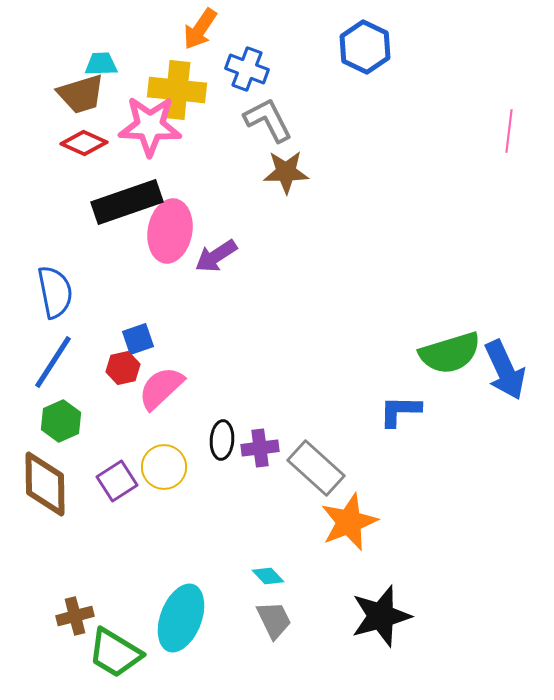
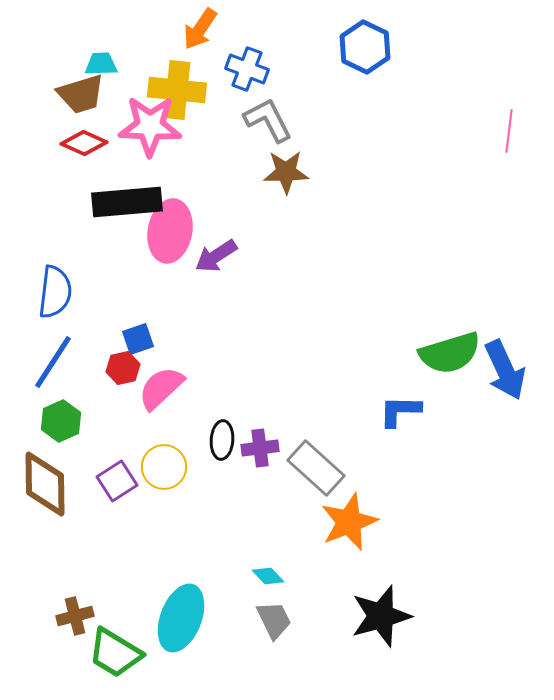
black rectangle: rotated 14 degrees clockwise
blue semicircle: rotated 18 degrees clockwise
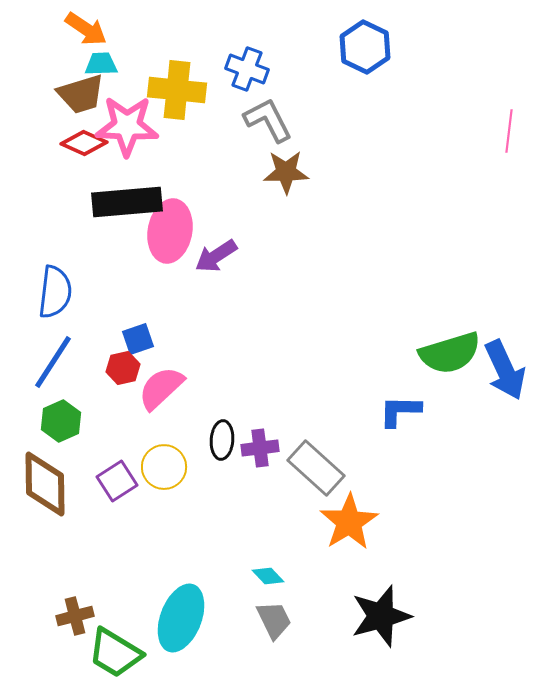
orange arrow: moved 114 px left; rotated 90 degrees counterclockwise
pink star: moved 23 px left
orange star: rotated 10 degrees counterclockwise
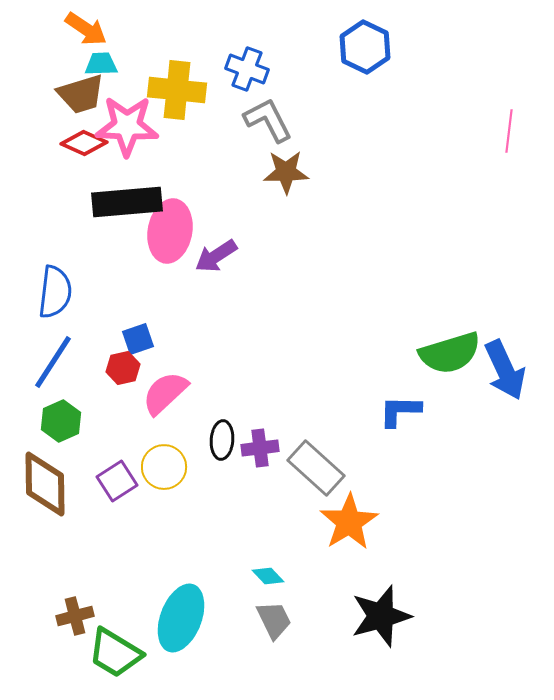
pink semicircle: moved 4 px right, 5 px down
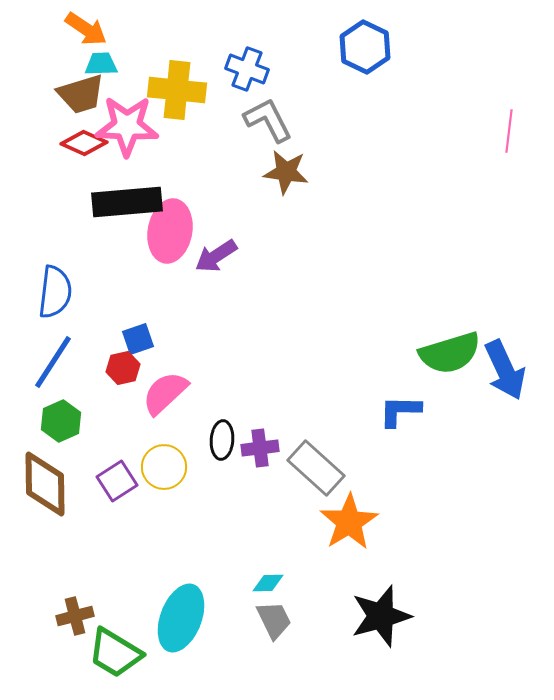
brown star: rotated 9 degrees clockwise
cyan diamond: moved 7 px down; rotated 48 degrees counterclockwise
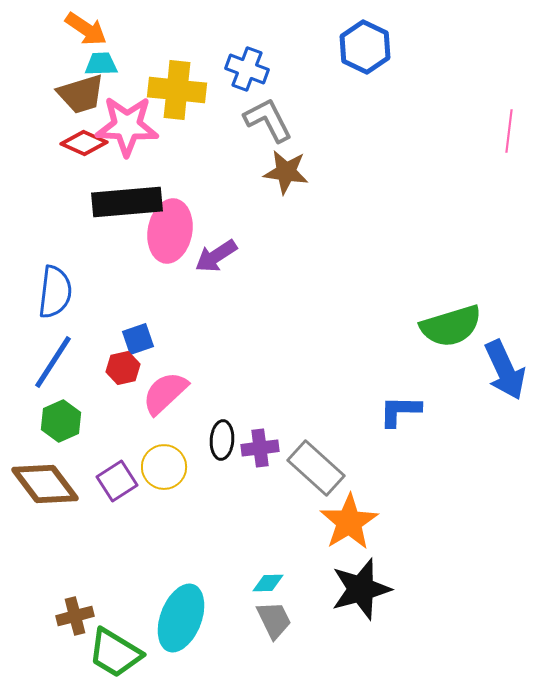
green semicircle: moved 1 px right, 27 px up
brown diamond: rotated 36 degrees counterclockwise
black star: moved 20 px left, 27 px up
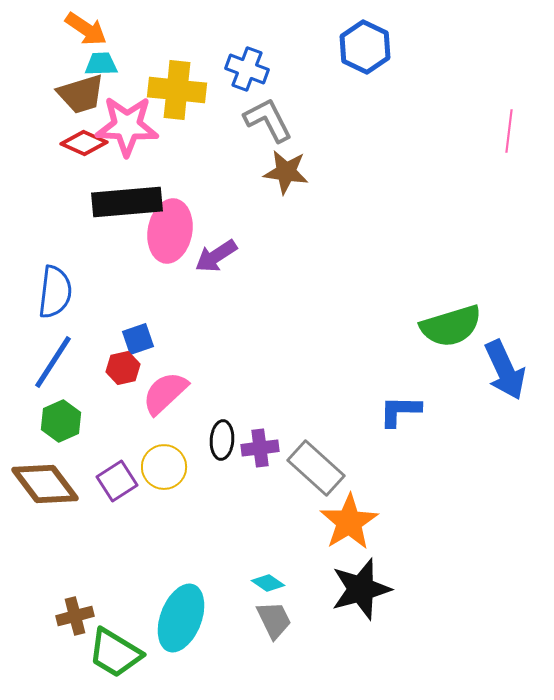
cyan diamond: rotated 36 degrees clockwise
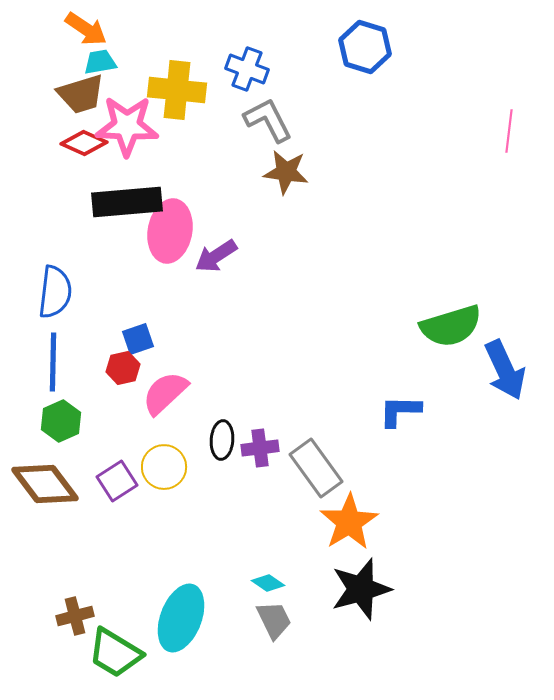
blue hexagon: rotated 9 degrees counterclockwise
cyan trapezoid: moved 1 px left, 2 px up; rotated 8 degrees counterclockwise
blue line: rotated 32 degrees counterclockwise
gray rectangle: rotated 12 degrees clockwise
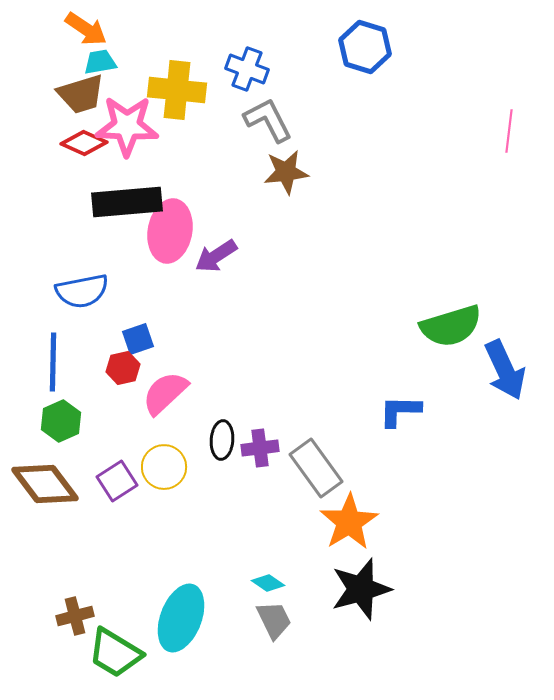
brown star: rotated 15 degrees counterclockwise
blue semicircle: moved 27 px right, 1 px up; rotated 72 degrees clockwise
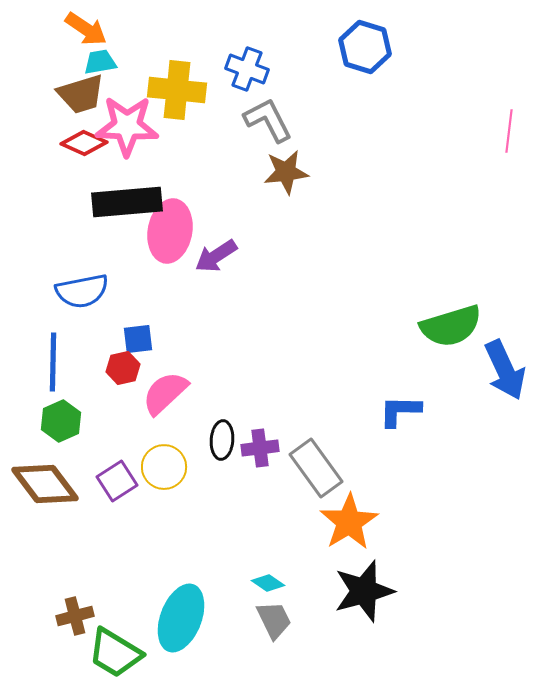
blue square: rotated 12 degrees clockwise
black star: moved 3 px right, 2 px down
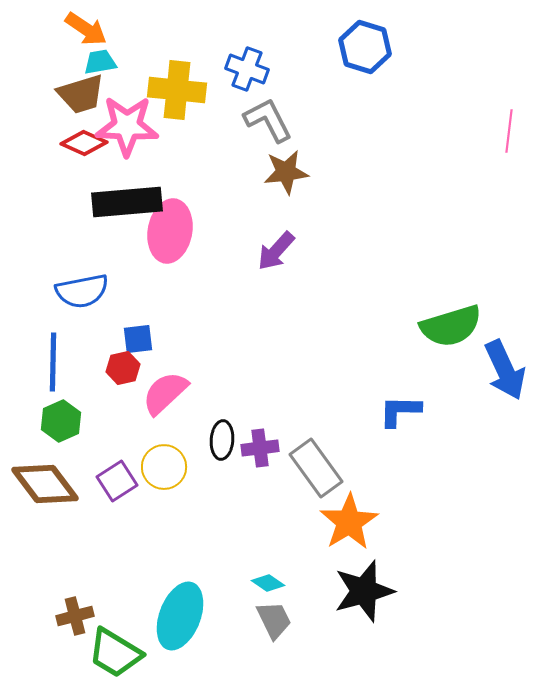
purple arrow: moved 60 px right, 5 px up; rotated 15 degrees counterclockwise
cyan ellipse: moved 1 px left, 2 px up
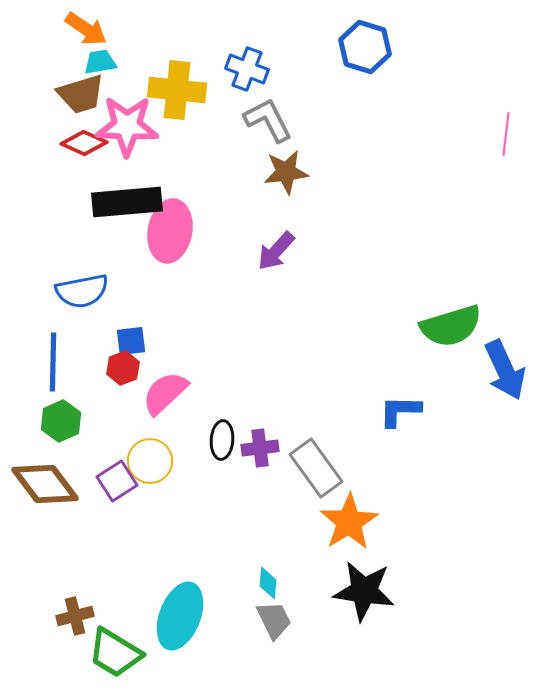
pink line: moved 3 px left, 3 px down
blue square: moved 7 px left, 2 px down
red hexagon: rotated 8 degrees counterclockwise
yellow circle: moved 14 px left, 6 px up
cyan diamond: rotated 60 degrees clockwise
black star: rotated 24 degrees clockwise
